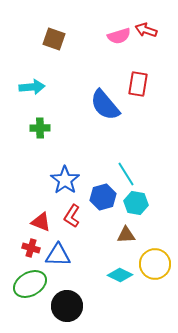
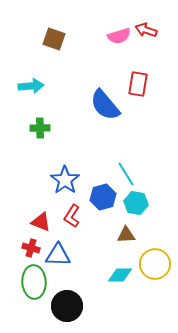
cyan arrow: moved 1 px left, 1 px up
cyan diamond: rotated 25 degrees counterclockwise
green ellipse: moved 4 px right, 2 px up; rotated 64 degrees counterclockwise
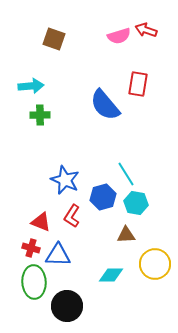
green cross: moved 13 px up
blue star: rotated 12 degrees counterclockwise
cyan diamond: moved 9 px left
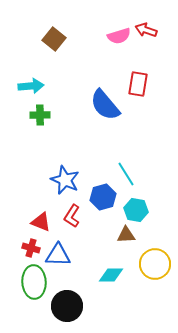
brown square: rotated 20 degrees clockwise
cyan hexagon: moved 7 px down
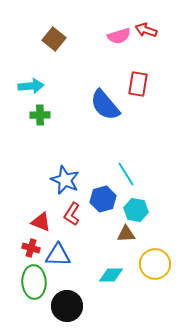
blue hexagon: moved 2 px down
red L-shape: moved 2 px up
brown triangle: moved 1 px up
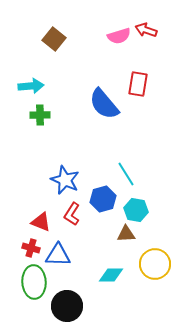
blue semicircle: moved 1 px left, 1 px up
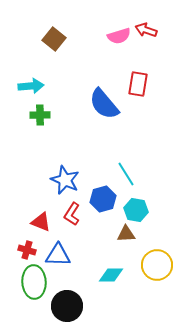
red cross: moved 4 px left, 2 px down
yellow circle: moved 2 px right, 1 px down
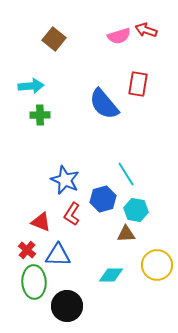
red cross: rotated 24 degrees clockwise
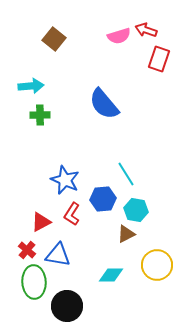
red rectangle: moved 21 px right, 25 px up; rotated 10 degrees clockwise
blue hexagon: rotated 10 degrees clockwise
red triangle: rotated 50 degrees counterclockwise
brown triangle: rotated 24 degrees counterclockwise
blue triangle: rotated 8 degrees clockwise
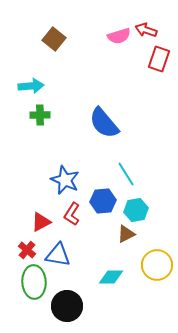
blue semicircle: moved 19 px down
blue hexagon: moved 2 px down
cyan hexagon: rotated 20 degrees counterclockwise
cyan diamond: moved 2 px down
